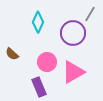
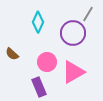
gray line: moved 2 px left
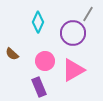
pink circle: moved 2 px left, 1 px up
pink triangle: moved 2 px up
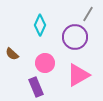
cyan diamond: moved 2 px right, 3 px down
purple circle: moved 2 px right, 4 px down
pink circle: moved 2 px down
pink triangle: moved 5 px right, 5 px down
purple rectangle: moved 3 px left
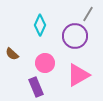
purple circle: moved 1 px up
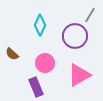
gray line: moved 2 px right, 1 px down
pink triangle: moved 1 px right
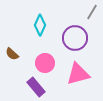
gray line: moved 2 px right, 3 px up
purple circle: moved 2 px down
pink triangle: moved 1 px left, 1 px up; rotated 15 degrees clockwise
purple rectangle: rotated 18 degrees counterclockwise
